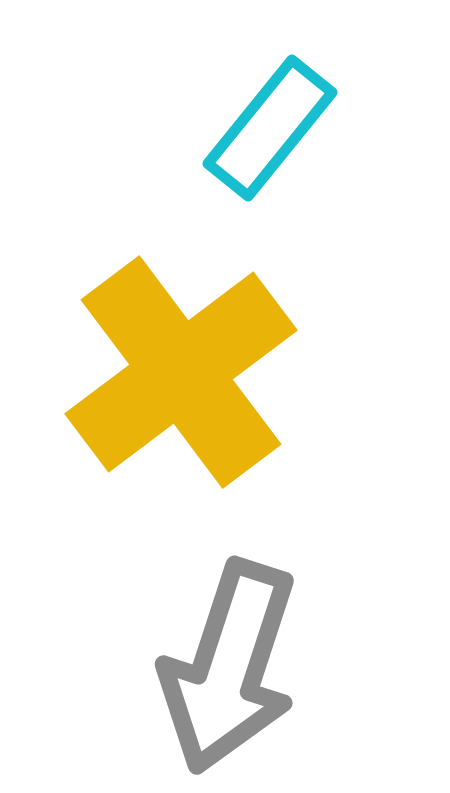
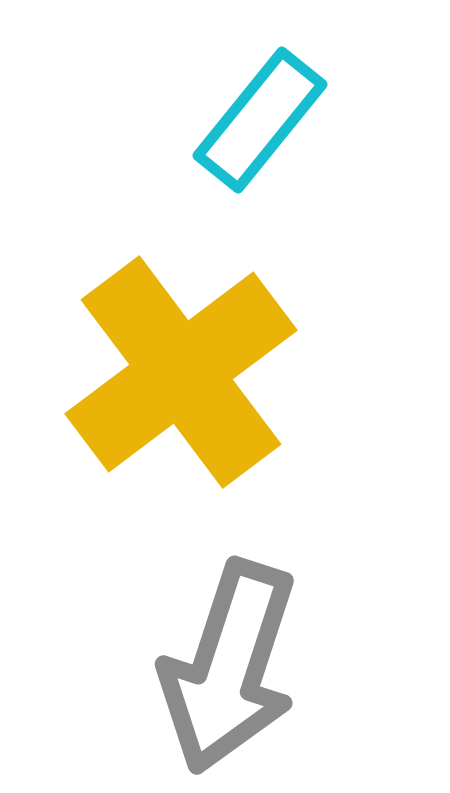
cyan rectangle: moved 10 px left, 8 px up
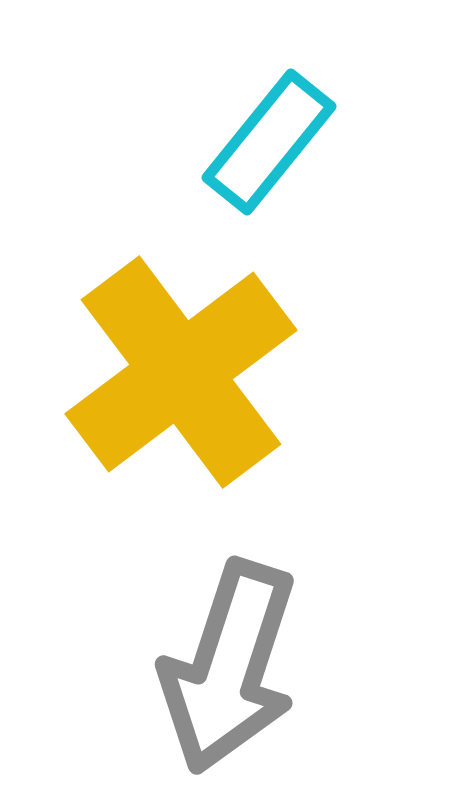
cyan rectangle: moved 9 px right, 22 px down
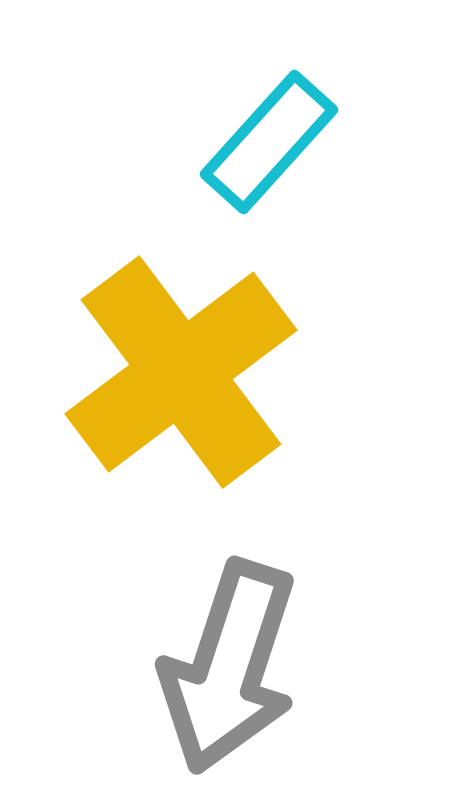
cyan rectangle: rotated 3 degrees clockwise
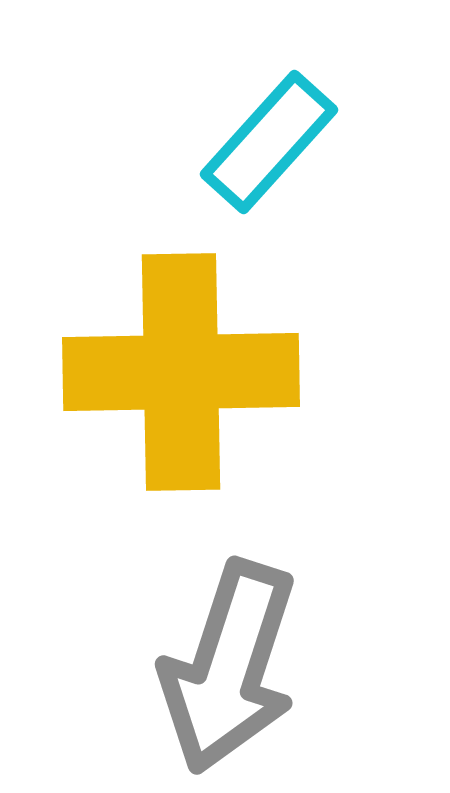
yellow cross: rotated 36 degrees clockwise
